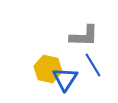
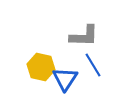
yellow hexagon: moved 7 px left, 2 px up
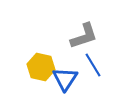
gray L-shape: rotated 20 degrees counterclockwise
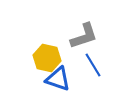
yellow hexagon: moved 6 px right, 9 px up
blue triangle: moved 7 px left; rotated 44 degrees counterclockwise
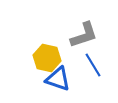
gray L-shape: moved 1 px up
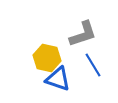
gray L-shape: moved 1 px left, 1 px up
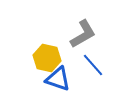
gray L-shape: rotated 12 degrees counterclockwise
blue line: rotated 10 degrees counterclockwise
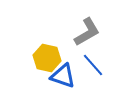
gray L-shape: moved 4 px right, 2 px up
blue triangle: moved 5 px right, 3 px up
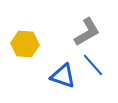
yellow hexagon: moved 22 px left, 14 px up; rotated 8 degrees counterclockwise
